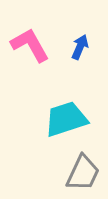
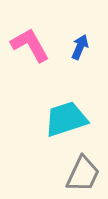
gray trapezoid: moved 1 px down
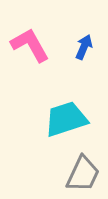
blue arrow: moved 4 px right
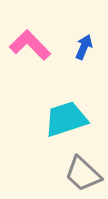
pink L-shape: rotated 15 degrees counterclockwise
gray trapezoid: rotated 108 degrees clockwise
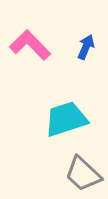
blue arrow: moved 2 px right
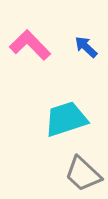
blue arrow: rotated 70 degrees counterclockwise
